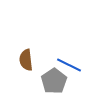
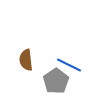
gray pentagon: moved 2 px right
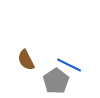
brown semicircle: rotated 20 degrees counterclockwise
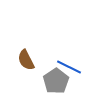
blue line: moved 2 px down
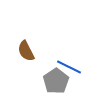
brown semicircle: moved 9 px up
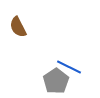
brown semicircle: moved 8 px left, 24 px up
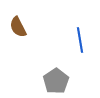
blue line: moved 11 px right, 27 px up; rotated 55 degrees clockwise
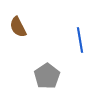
gray pentagon: moved 9 px left, 5 px up
